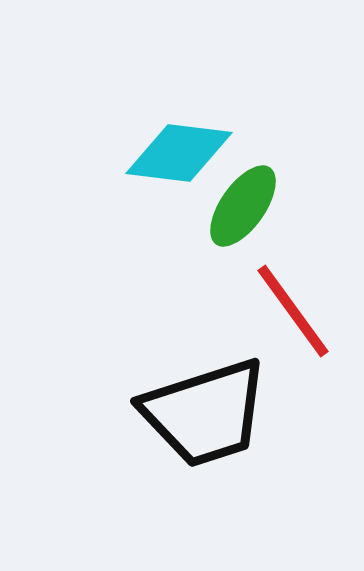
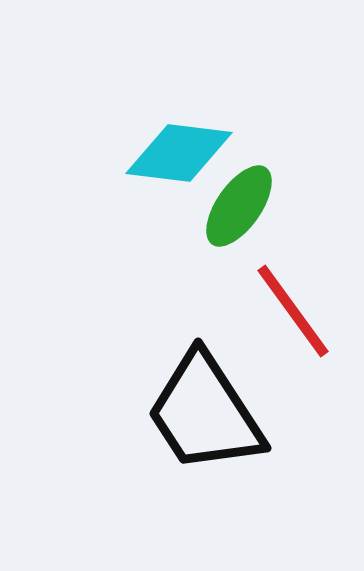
green ellipse: moved 4 px left
black trapezoid: rotated 75 degrees clockwise
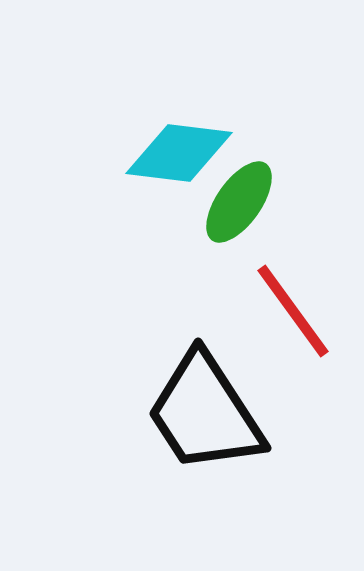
green ellipse: moved 4 px up
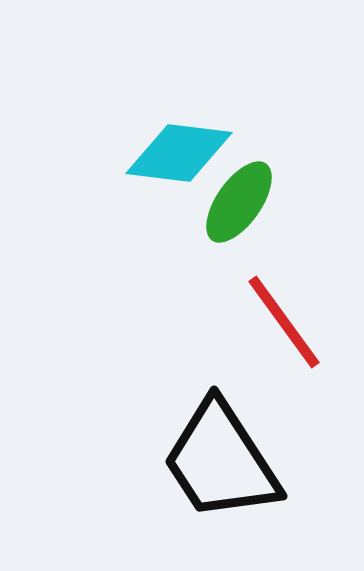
red line: moved 9 px left, 11 px down
black trapezoid: moved 16 px right, 48 px down
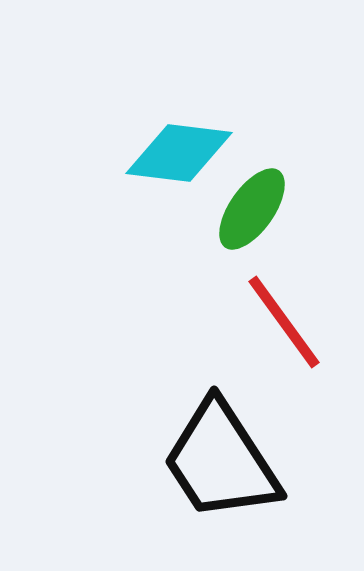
green ellipse: moved 13 px right, 7 px down
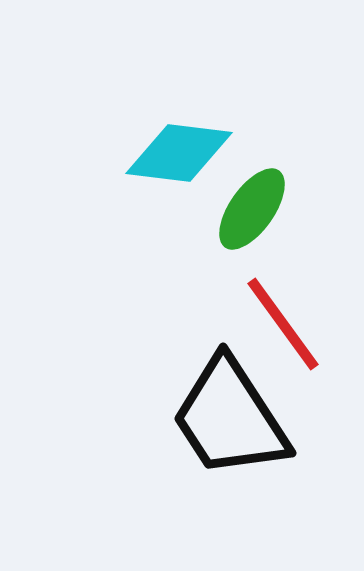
red line: moved 1 px left, 2 px down
black trapezoid: moved 9 px right, 43 px up
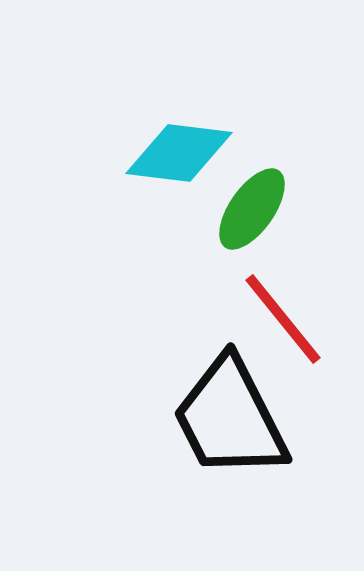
red line: moved 5 px up; rotated 3 degrees counterclockwise
black trapezoid: rotated 6 degrees clockwise
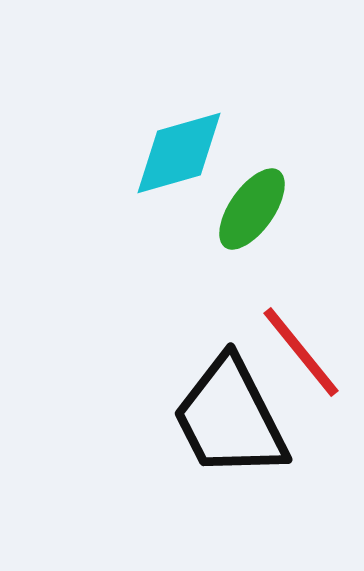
cyan diamond: rotated 23 degrees counterclockwise
red line: moved 18 px right, 33 px down
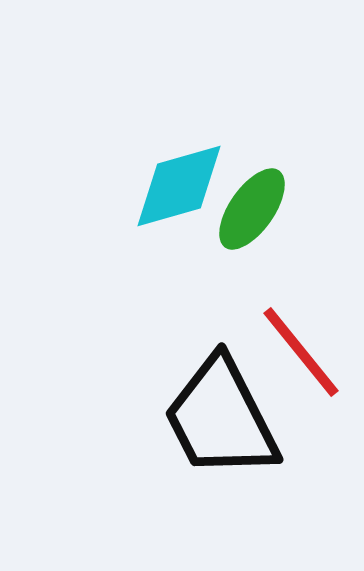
cyan diamond: moved 33 px down
black trapezoid: moved 9 px left
